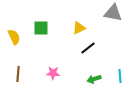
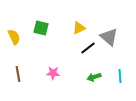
gray triangle: moved 4 px left, 24 px down; rotated 30 degrees clockwise
green square: rotated 14 degrees clockwise
brown line: rotated 14 degrees counterclockwise
green arrow: moved 2 px up
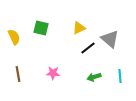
gray triangle: moved 1 px right, 2 px down
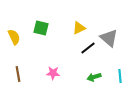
gray triangle: moved 1 px left, 1 px up
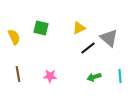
pink star: moved 3 px left, 3 px down
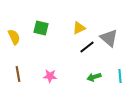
black line: moved 1 px left, 1 px up
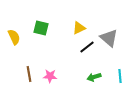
brown line: moved 11 px right
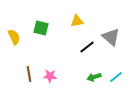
yellow triangle: moved 2 px left, 7 px up; rotated 16 degrees clockwise
gray triangle: moved 2 px right, 1 px up
cyan line: moved 4 px left, 1 px down; rotated 56 degrees clockwise
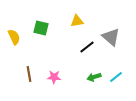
pink star: moved 4 px right, 1 px down
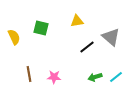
green arrow: moved 1 px right
